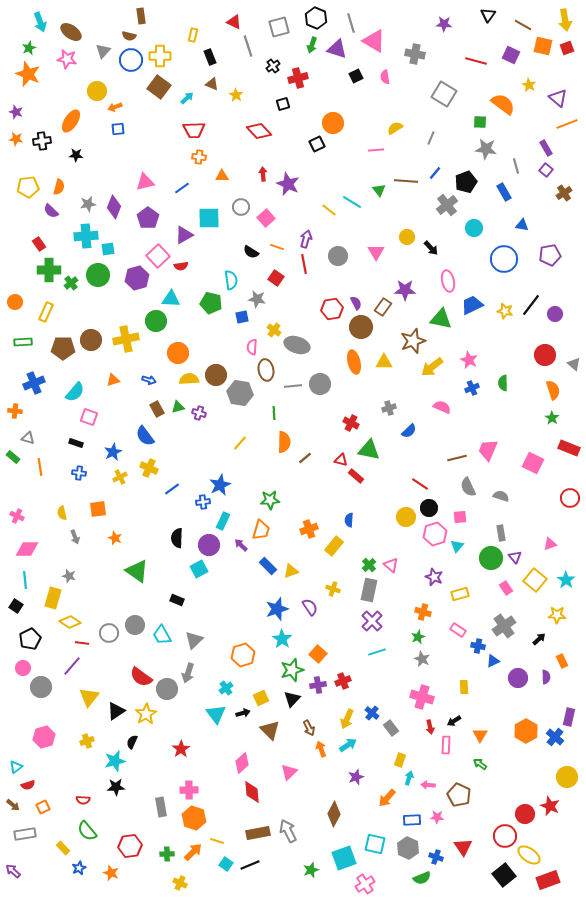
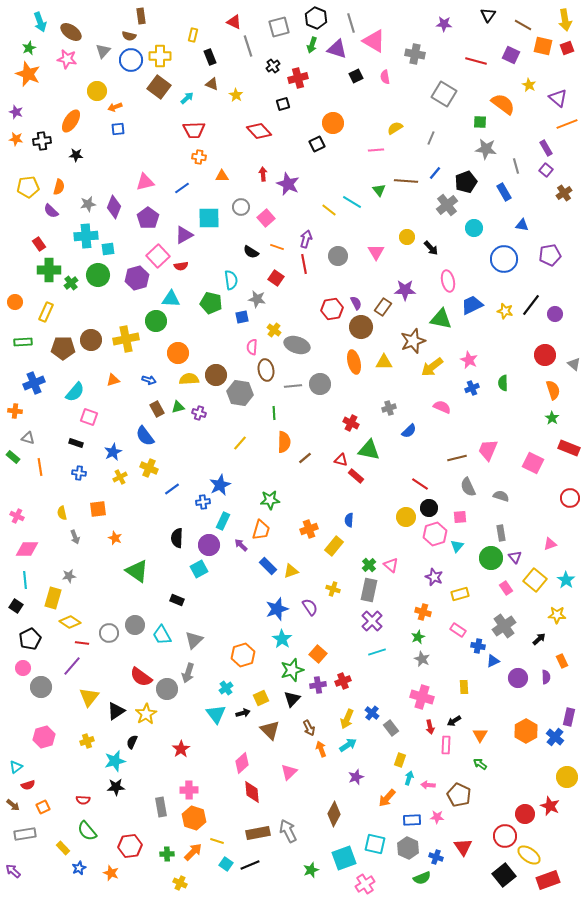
gray star at (69, 576): rotated 24 degrees counterclockwise
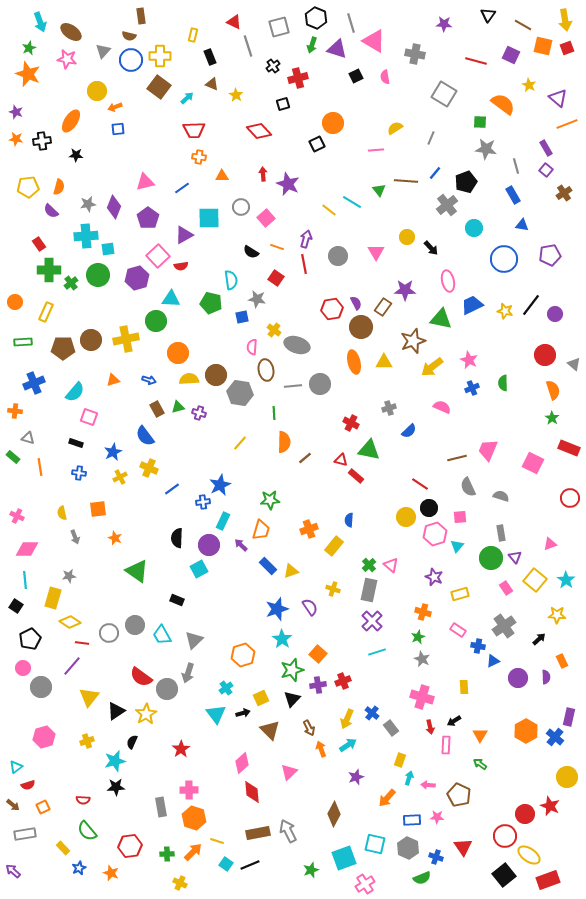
blue rectangle at (504, 192): moved 9 px right, 3 px down
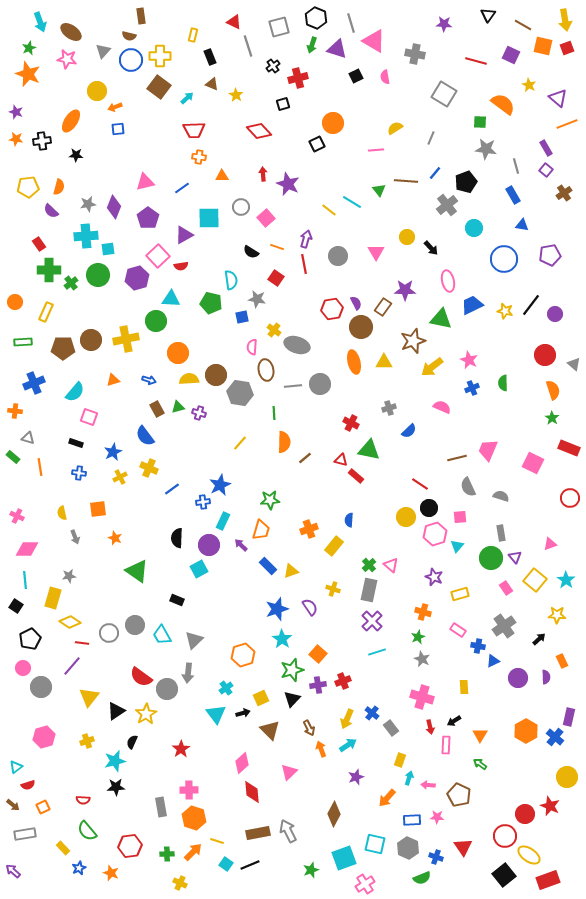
gray arrow at (188, 673): rotated 12 degrees counterclockwise
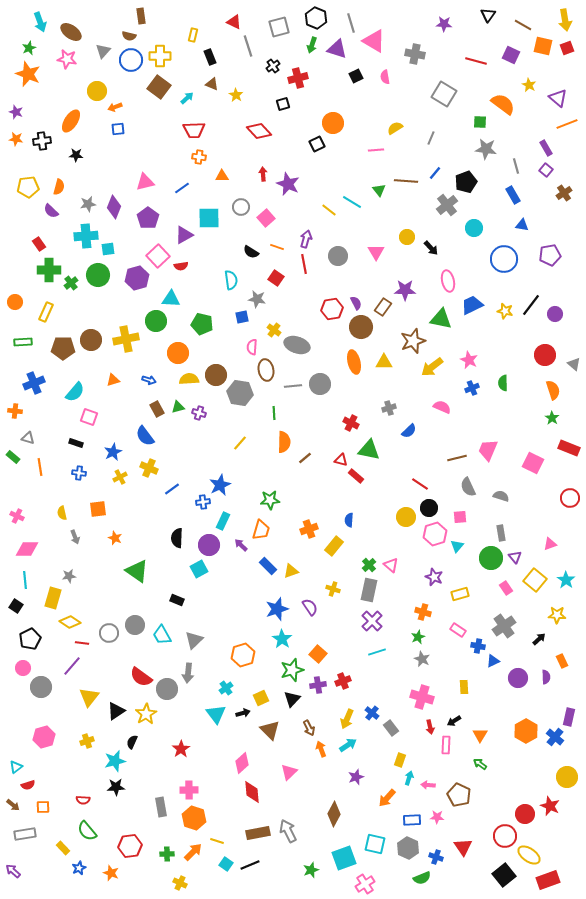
green pentagon at (211, 303): moved 9 px left, 21 px down
orange square at (43, 807): rotated 24 degrees clockwise
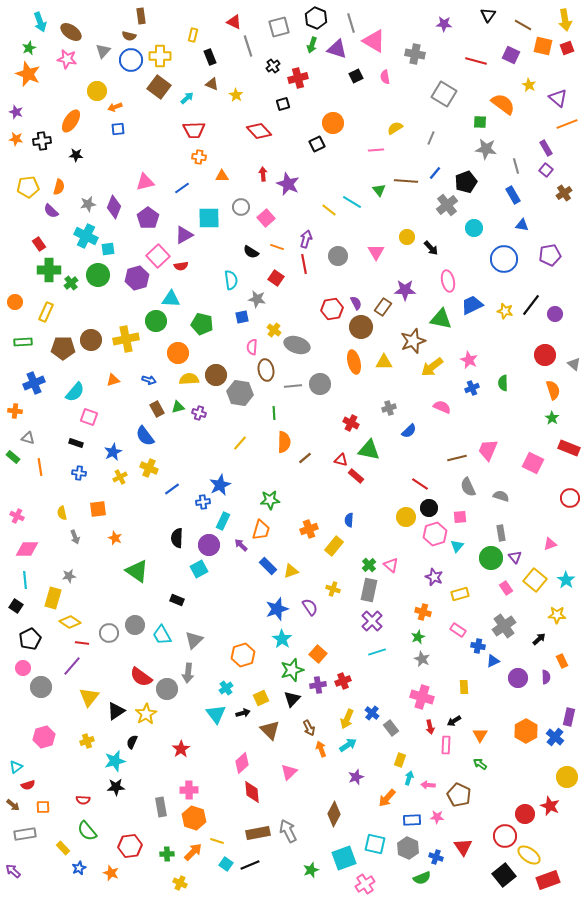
cyan cross at (86, 236): rotated 30 degrees clockwise
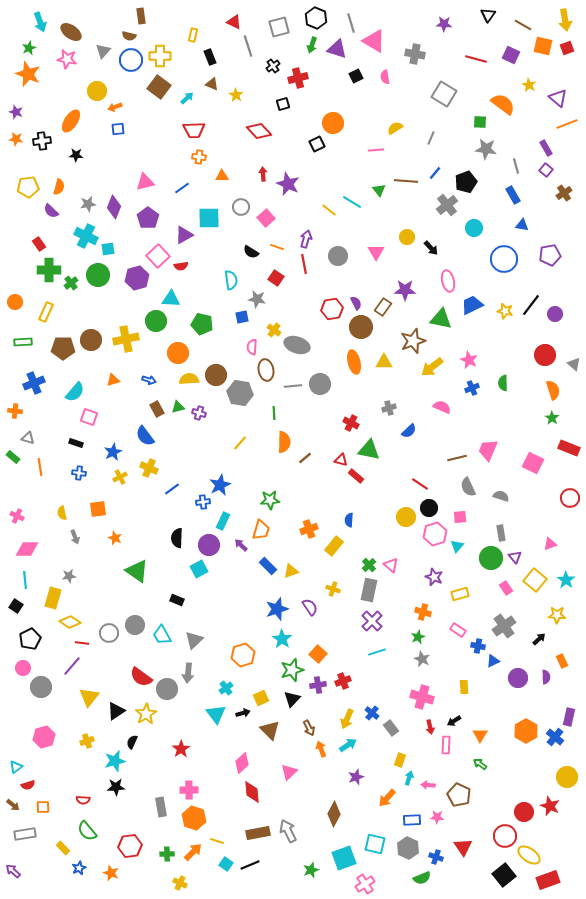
red line at (476, 61): moved 2 px up
red circle at (525, 814): moved 1 px left, 2 px up
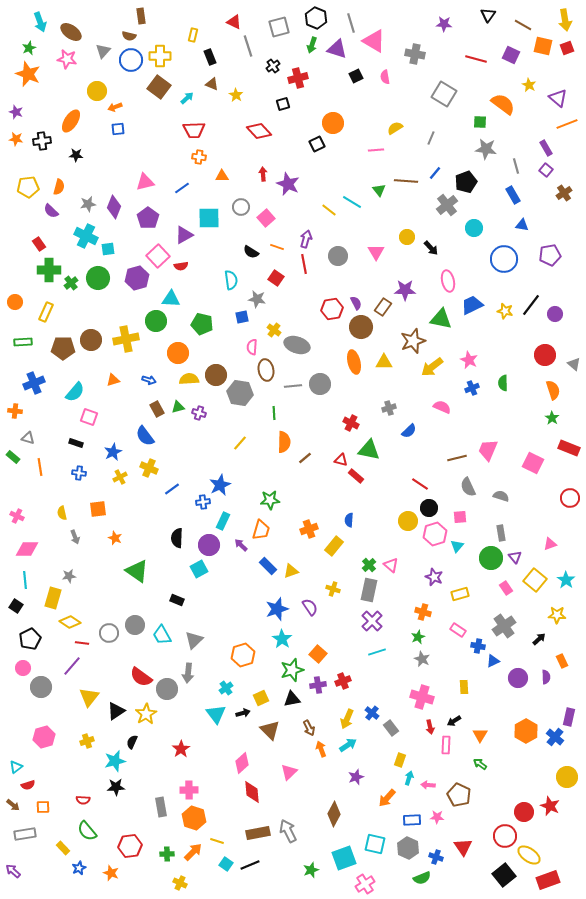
green circle at (98, 275): moved 3 px down
yellow circle at (406, 517): moved 2 px right, 4 px down
black triangle at (292, 699): rotated 36 degrees clockwise
